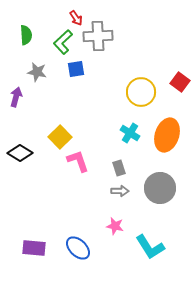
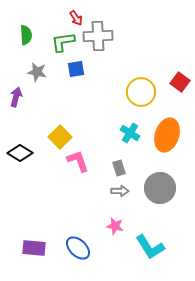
green L-shape: rotated 35 degrees clockwise
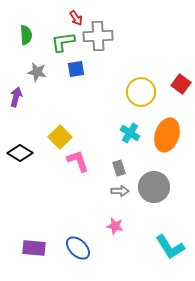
red square: moved 1 px right, 2 px down
gray circle: moved 6 px left, 1 px up
cyan L-shape: moved 20 px right
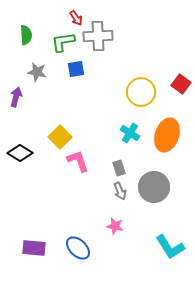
gray arrow: rotated 66 degrees clockwise
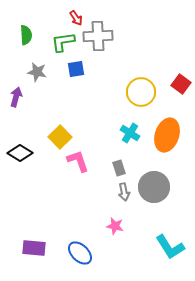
gray arrow: moved 4 px right, 1 px down; rotated 12 degrees clockwise
blue ellipse: moved 2 px right, 5 px down
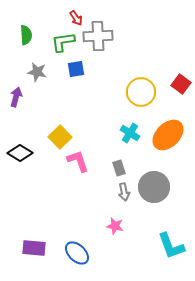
orange ellipse: moved 1 px right; rotated 28 degrees clockwise
cyan L-shape: moved 1 px right, 1 px up; rotated 12 degrees clockwise
blue ellipse: moved 3 px left
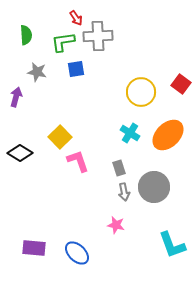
pink star: moved 1 px right, 1 px up
cyan L-shape: moved 1 px right, 1 px up
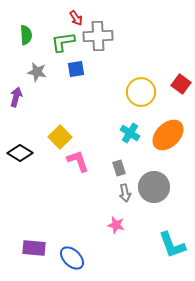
gray arrow: moved 1 px right, 1 px down
blue ellipse: moved 5 px left, 5 px down
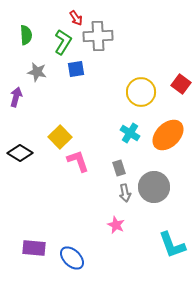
green L-shape: rotated 130 degrees clockwise
pink star: rotated 12 degrees clockwise
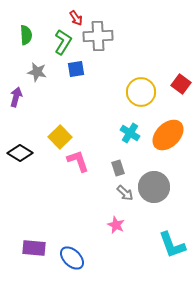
gray rectangle: moved 1 px left
gray arrow: rotated 36 degrees counterclockwise
